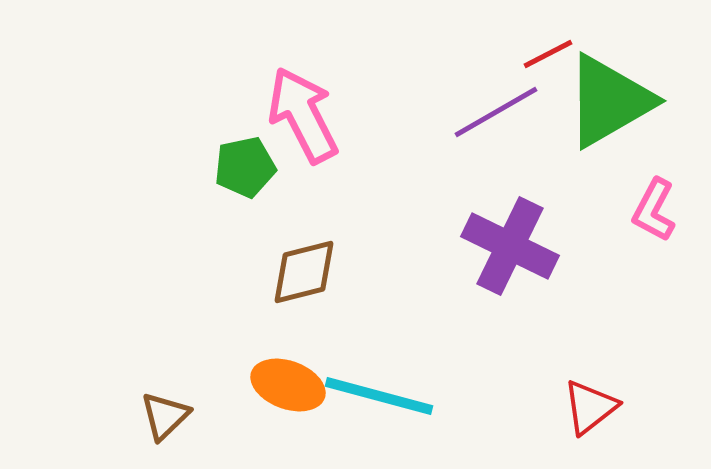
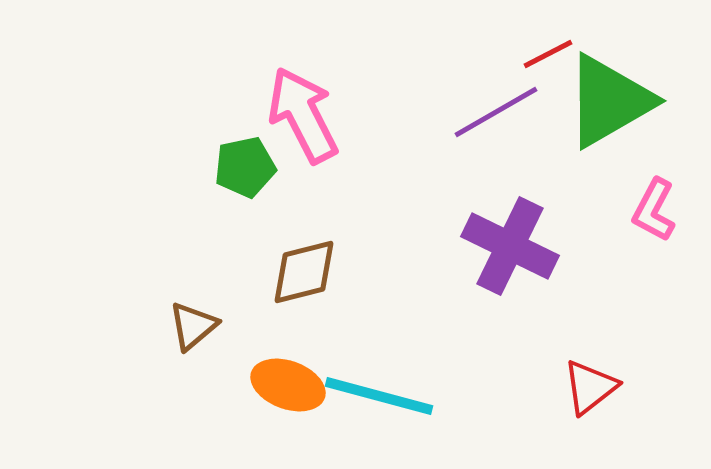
red triangle: moved 20 px up
brown triangle: moved 28 px right, 90 px up; rotated 4 degrees clockwise
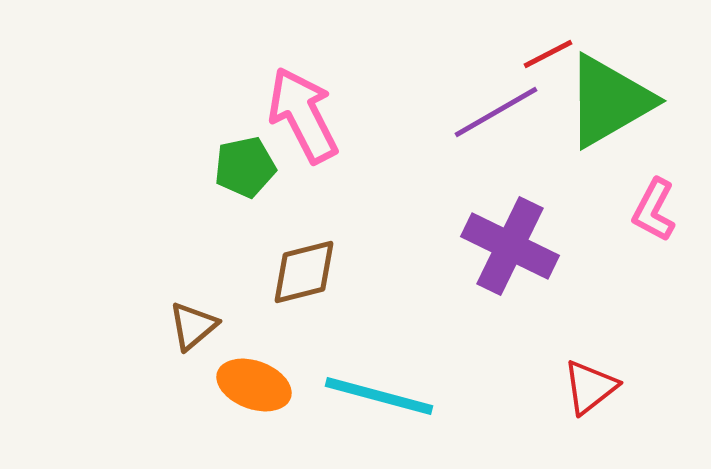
orange ellipse: moved 34 px left
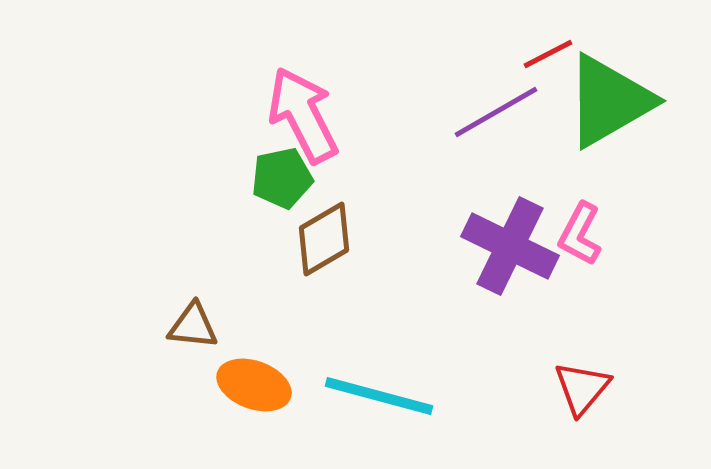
green pentagon: moved 37 px right, 11 px down
pink L-shape: moved 74 px left, 24 px down
brown diamond: moved 20 px right, 33 px up; rotated 16 degrees counterclockwise
brown triangle: rotated 46 degrees clockwise
red triangle: moved 8 px left, 1 px down; rotated 12 degrees counterclockwise
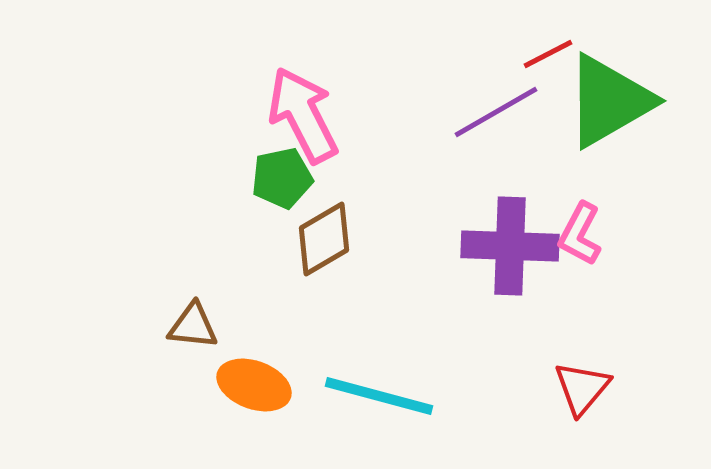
purple cross: rotated 24 degrees counterclockwise
